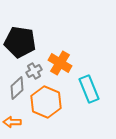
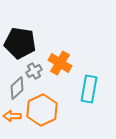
black pentagon: moved 1 px down
cyan rectangle: rotated 32 degrees clockwise
orange hexagon: moved 4 px left, 8 px down; rotated 12 degrees clockwise
orange arrow: moved 6 px up
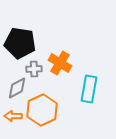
gray cross: moved 2 px up; rotated 28 degrees clockwise
gray diamond: rotated 15 degrees clockwise
orange arrow: moved 1 px right
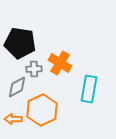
gray diamond: moved 1 px up
orange arrow: moved 3 px down
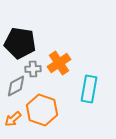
orange cross: moved 1 px left; rotated 25 degrees clockwise
gray cross: moved 1 px left
gray diamond: moved 1 px left, 1 px up
orange hexagon: rotated 16 degrees counterclockwise
orange arrow: rotated 42 degrees counterclockwise
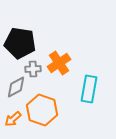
gray diamond: moved 1 px down
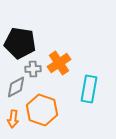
orange arrow: rotated 42 degrees counterclockwise
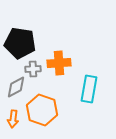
orange cross: rotated 30 degrees clockwise
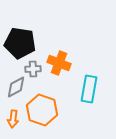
orange cross: rotated 25 degrees clockwise
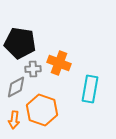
cyan rectangle: moved 1 px right
orange arrow: moved 1 px right, 1 px down
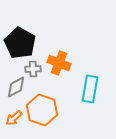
black pentagon: rotated 20 degrees clockwise
orange arrow: moved 2 px up; rotated 42 degrees clockwise
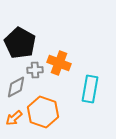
gray cross: moved 2 px right, 1 px down
orange hexagon: moved 1 px right, 2 px down
